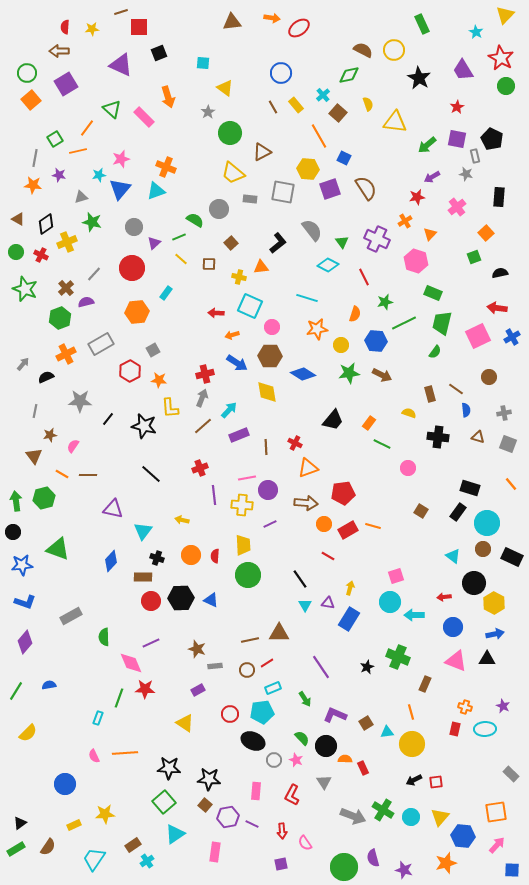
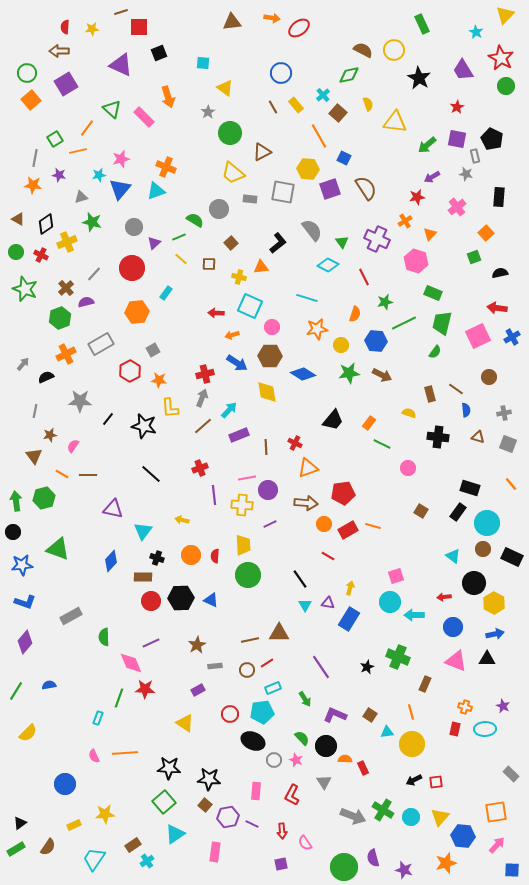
brown star at (197, 649): moved 4 px up; rotated 24 degrees clockwise
brown square at (366, 723): moved 4 px right, 8 px up; rotated 24 degrees counterclockwise
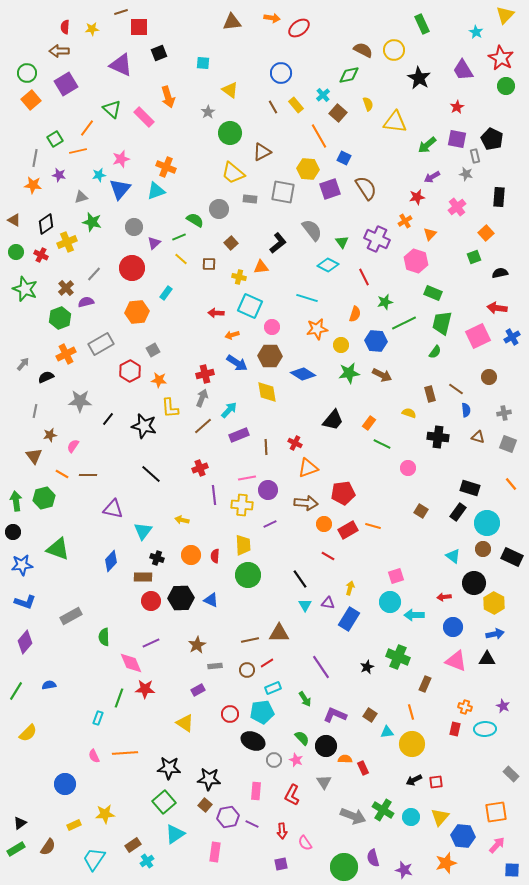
yellow triangle at (225, 88): moved 5 px right, 2 px down
brown triangle at (18, 219): moved 4 px left, 1 px down
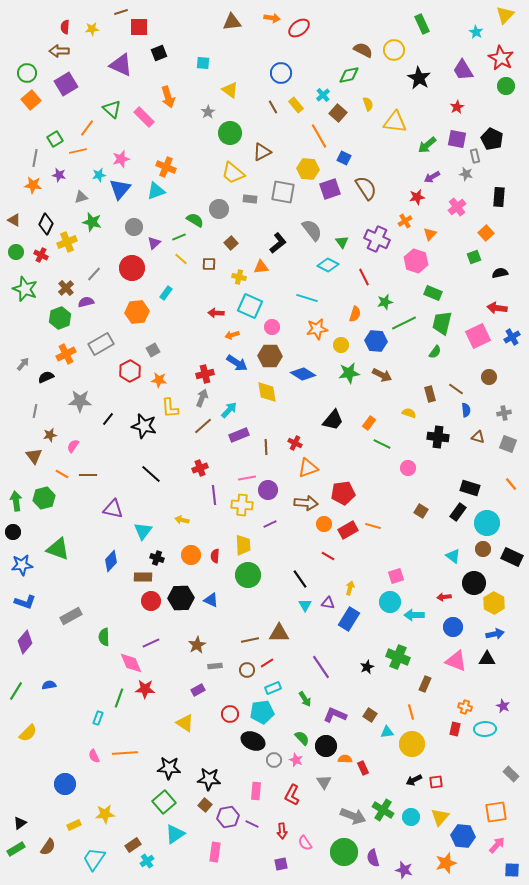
black diamond at (46, 224): rotated 30 degrees counterclockwise
green circle at (344, 867): moved 15 px up
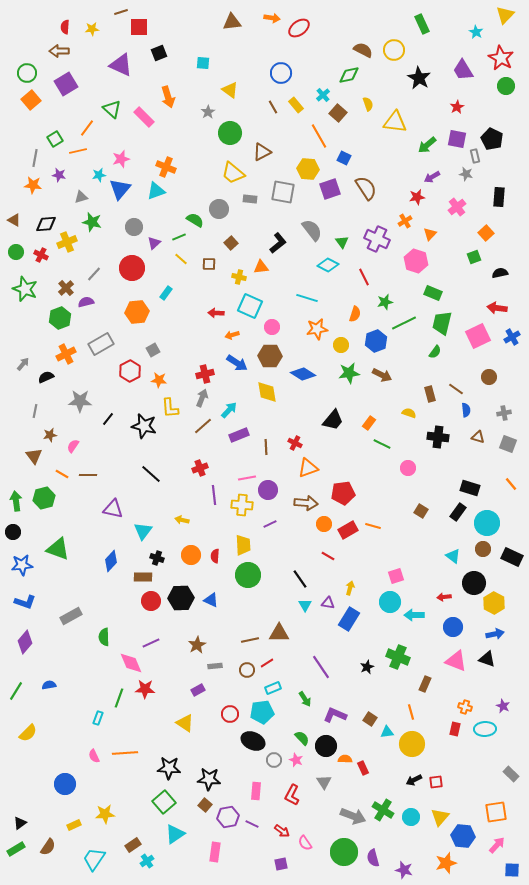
black diamond at (46, 224): rotated 60 degrees clockwise
blue hexagon at (376, 341): rotated 25 degrees counterclockwise
black triangle at (487, 659): rotated 18 degrees clockwise
brown square at (370, 715): moved 4 px down
red arrow at (282, 831): rotated 49 degrees counterclockwise
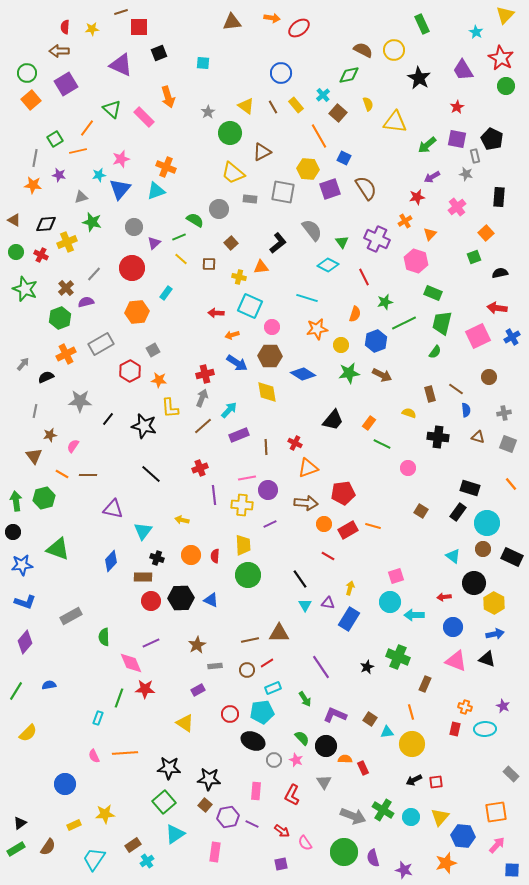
yellow triangle at (230, 90): moved 16 px right, 16 px down
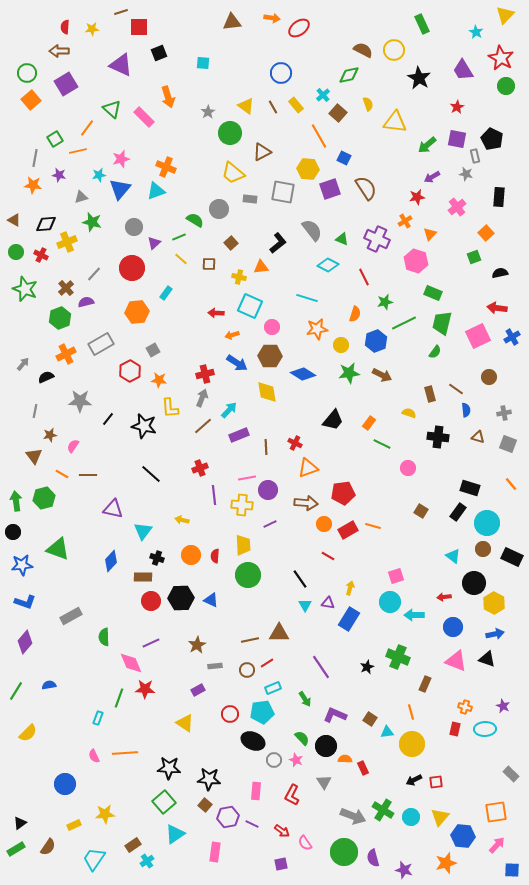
green triangle at (342, 242): moved 3 px up; rotated 32 degrees counterclockwise
